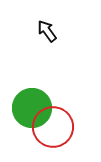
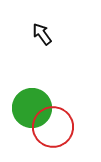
black arrow: moved 5 px left, 3 px down
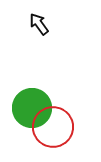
black arrow: moved 3 px left, 10 px up
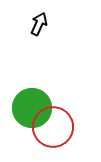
black arrow: rotated 60 degrees clockwise
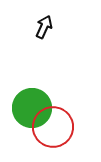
black arrow: moved 5 px right, 3 px down
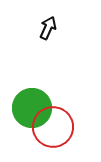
black arrow: moved 4 px right, 1 px down
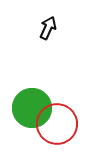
red circle: moved 4 px right, 3 px up
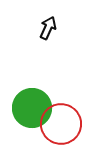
red circle: moved 4 px right
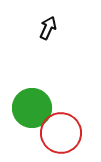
red circle: moved 9 px down
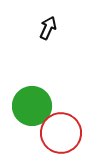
green circle: moved 2 px up
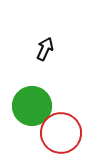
black arrow: moved 3 px left, 21 px down
